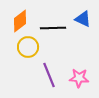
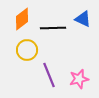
orange diamond: moved 2 px right, 2 px up
yellow circle: moved 1 px left, 3 px down
pink star: moved 1 px down; rotated 18 degrees counterclockwise
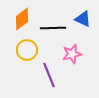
pink star: moved 7 px left, 25 px up
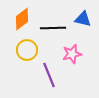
blue triangle: rotated 12 degrees counterclockwise
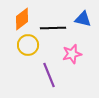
yellow circle: moved 1 px right, 5 px up
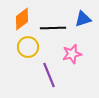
blue triangle: rotated 30 degrees counterclockwise
yellow circle: moved 2 px down
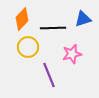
orange diamond: rotated 10 degrees counterclockwise
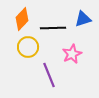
pink star: rotated 12 degrees counterclockwise
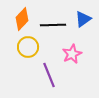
blue triangle: rotated 18 degrees counterclockwise
black line: moved 3 px up
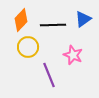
orange diamond: moved 1 px left, 1 px down
pink star: moved 1 px right, 1 px down; rotated 24 degrees counterclockwise
